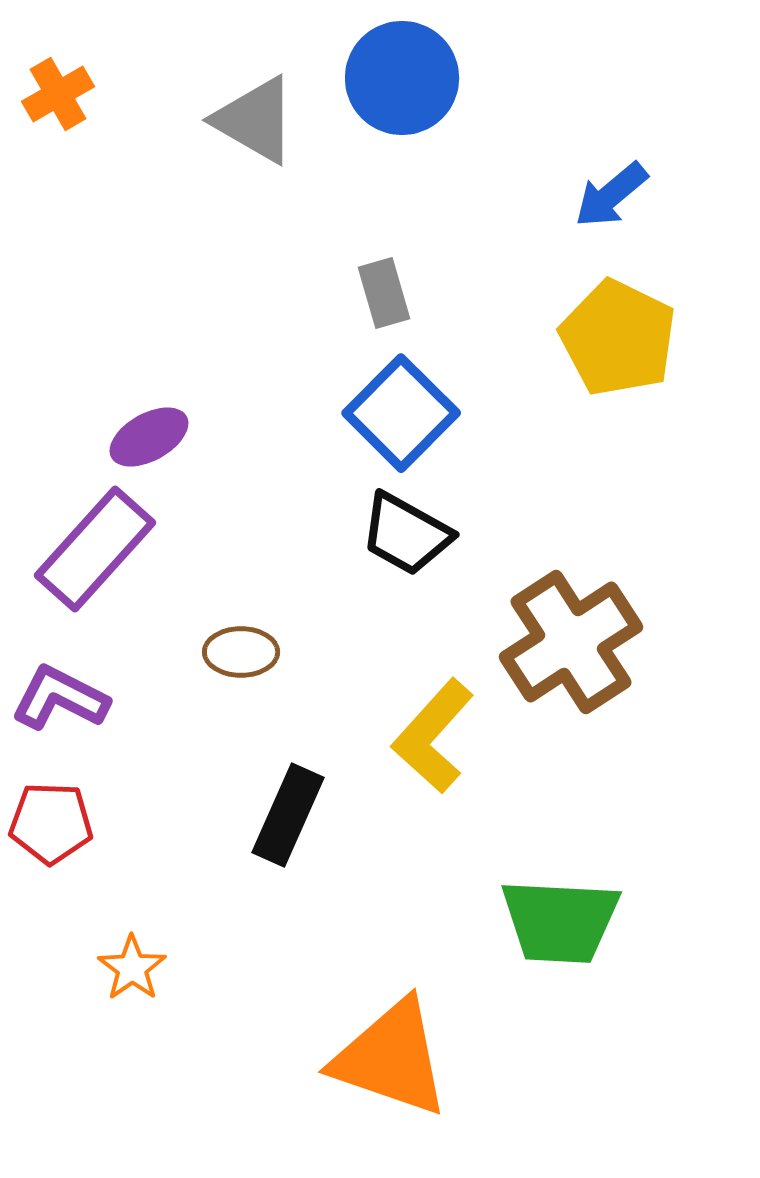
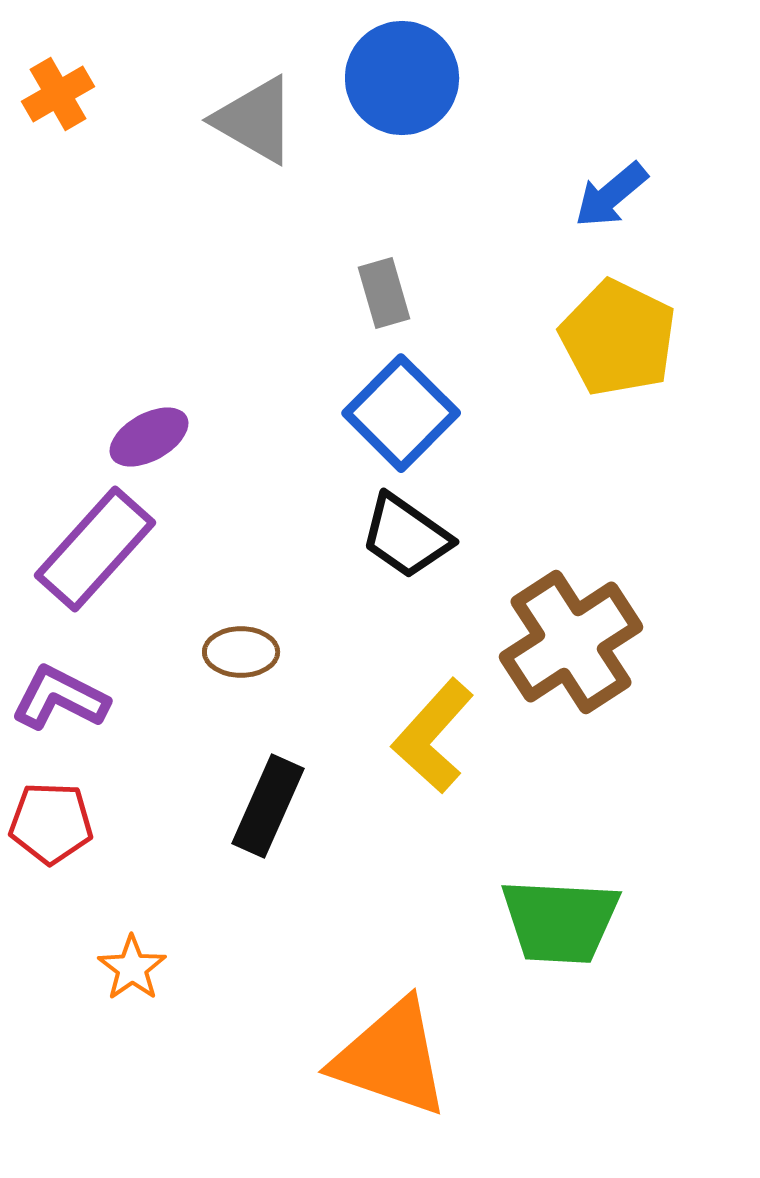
black trapezoid: moved 2 px down; rotated 6 degrees clockwise
black rectangle: moved 20 px left, 9 px up
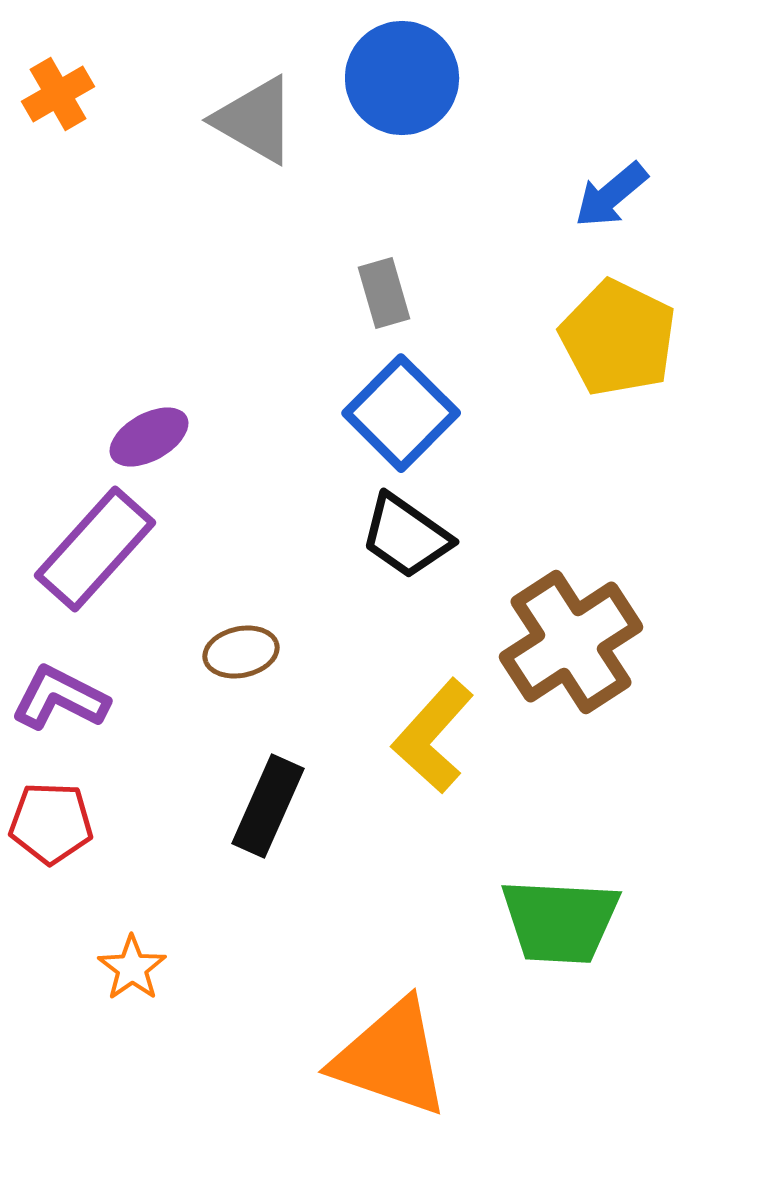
brown ellipse: rotated 12 degrees counterclockwise
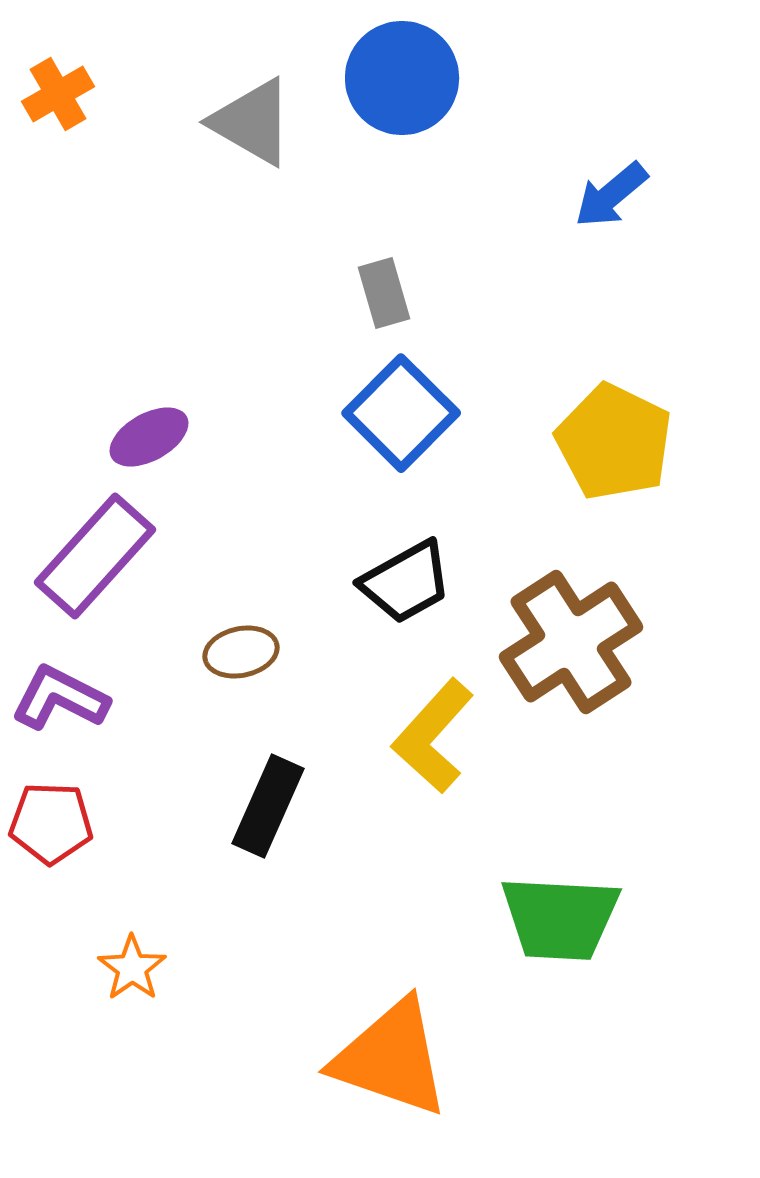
gray triangle: moved 3 px left, 2 px down
yellow pentagon: moved 4 px left, 104 px down
black trapezoid: moved 46 px down; rotated 64 degrees counterclockwise
purple rectangle: moved 7 px down
green trapezoid: moved 3 px up
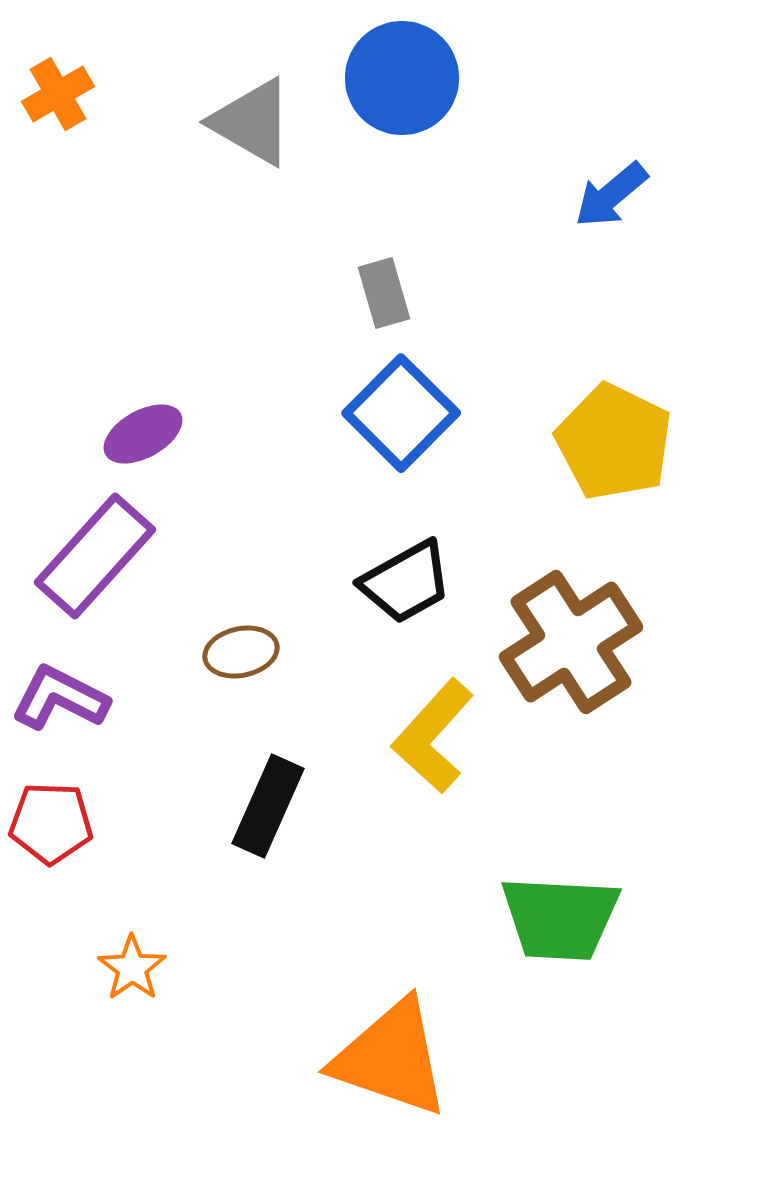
purple ellipse: moved 6 px left, 3 px up
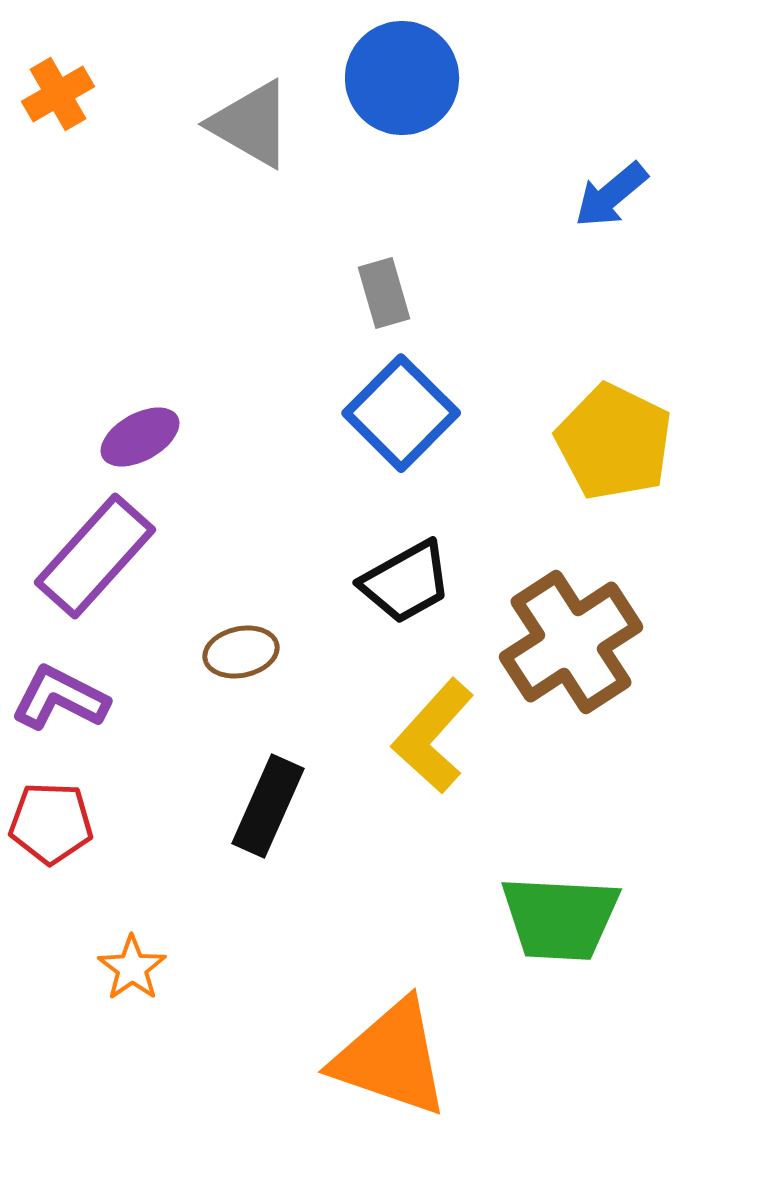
gray triangle: moved 1 px left, 2 px down
purple ellipse: moved 3 px left, 3 px down
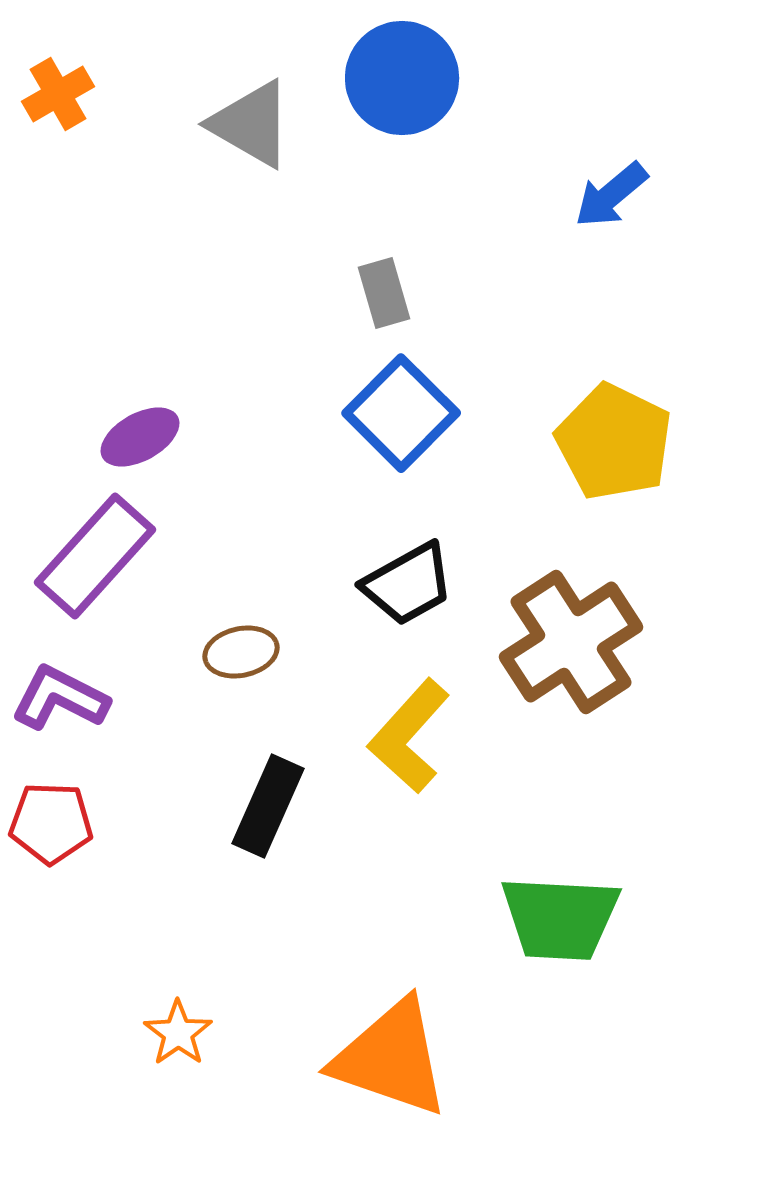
black trapezoid: moved 2 px right, 2 px down
yellow L-shape: moved 24 px left
orange star: moved 46 px right, 65 px down
